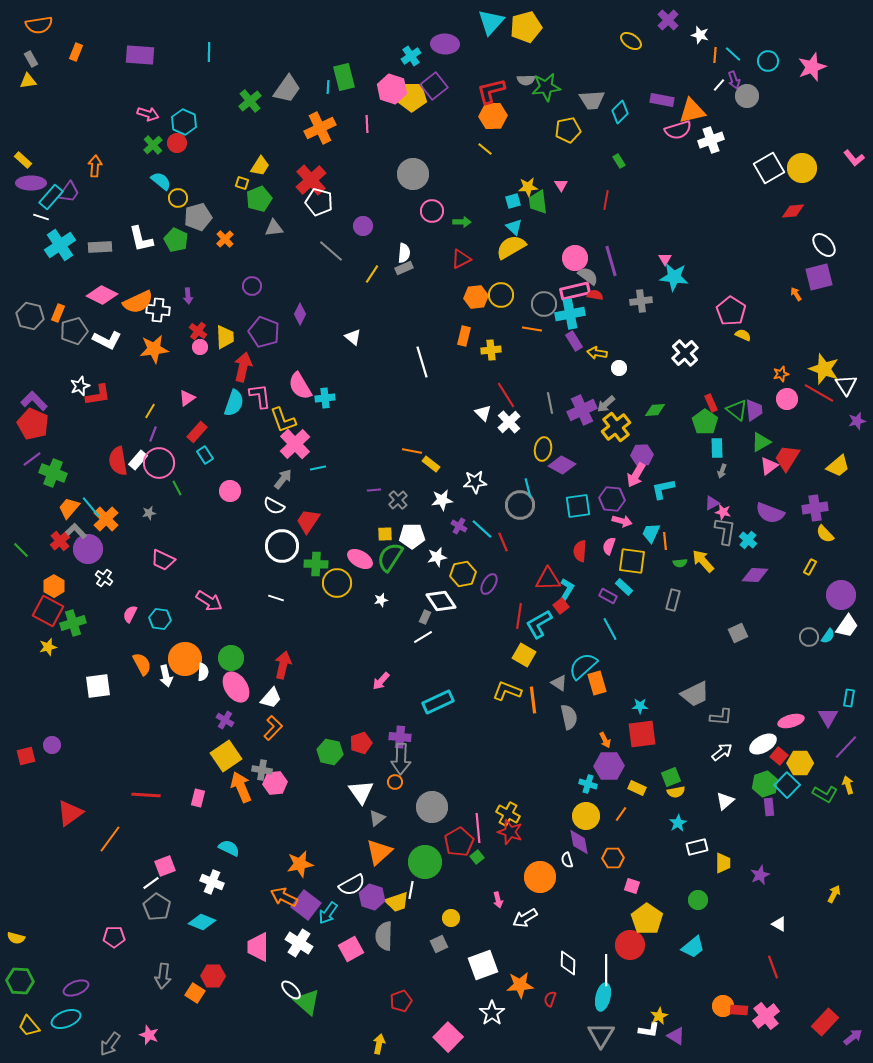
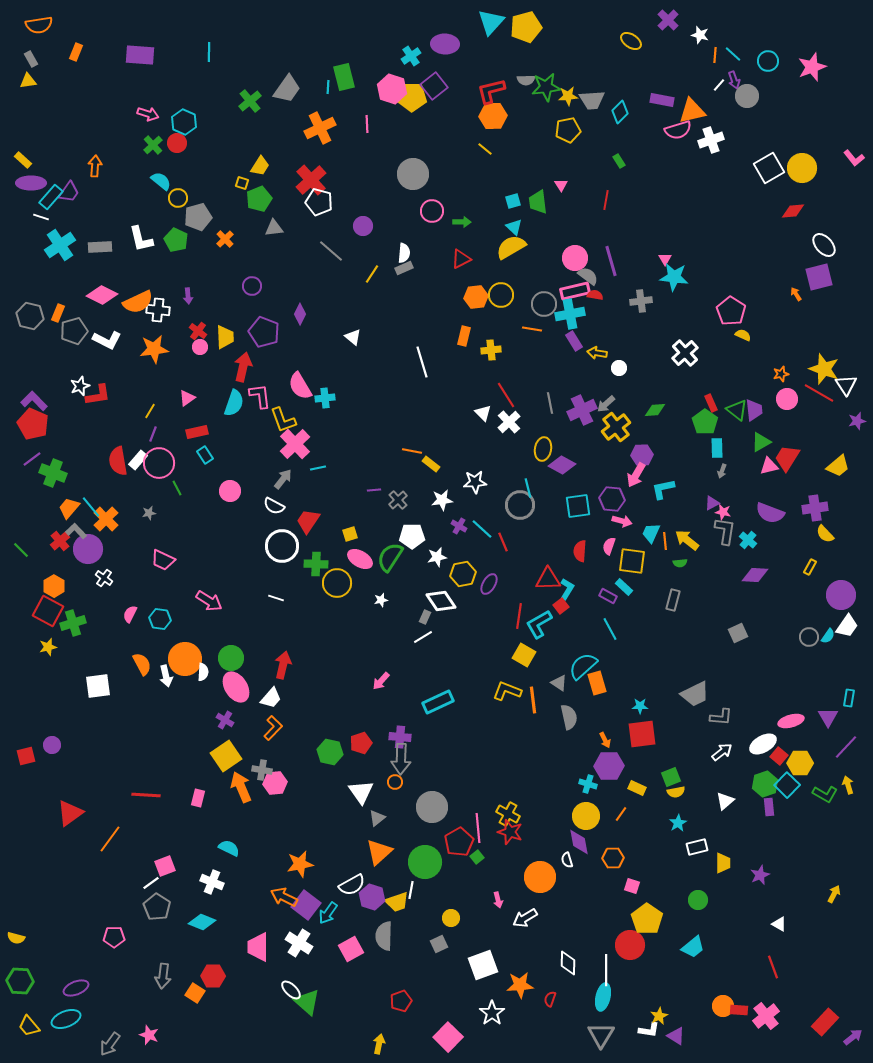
yellow star at (528, 187): moved 40 px right, 91 px up
red rectangle at (197, 432): rotated 35 degrees clockwise
pink triangle at (769, 466): rotated 24 degrees clockwise
yellow square at (385, 534): moved 35 px left; rotated 14 degrees counterclockwise
yellow arrow at (703, 561): moved 16 px left, 21 px up; rotated 10 degrees counterclockwise
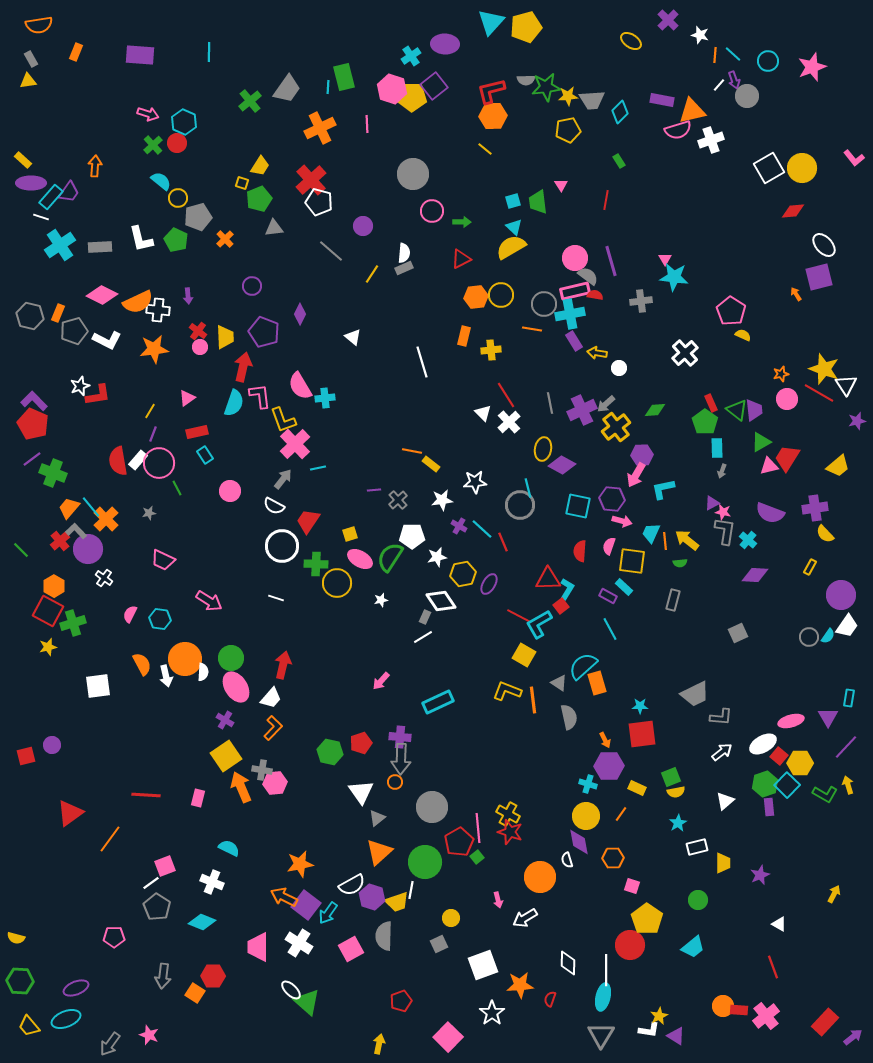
cyan square at (578, 506): rotated 20 degrees clockwise
red line at (519, 616): rotated 70 degrees counterclockwise
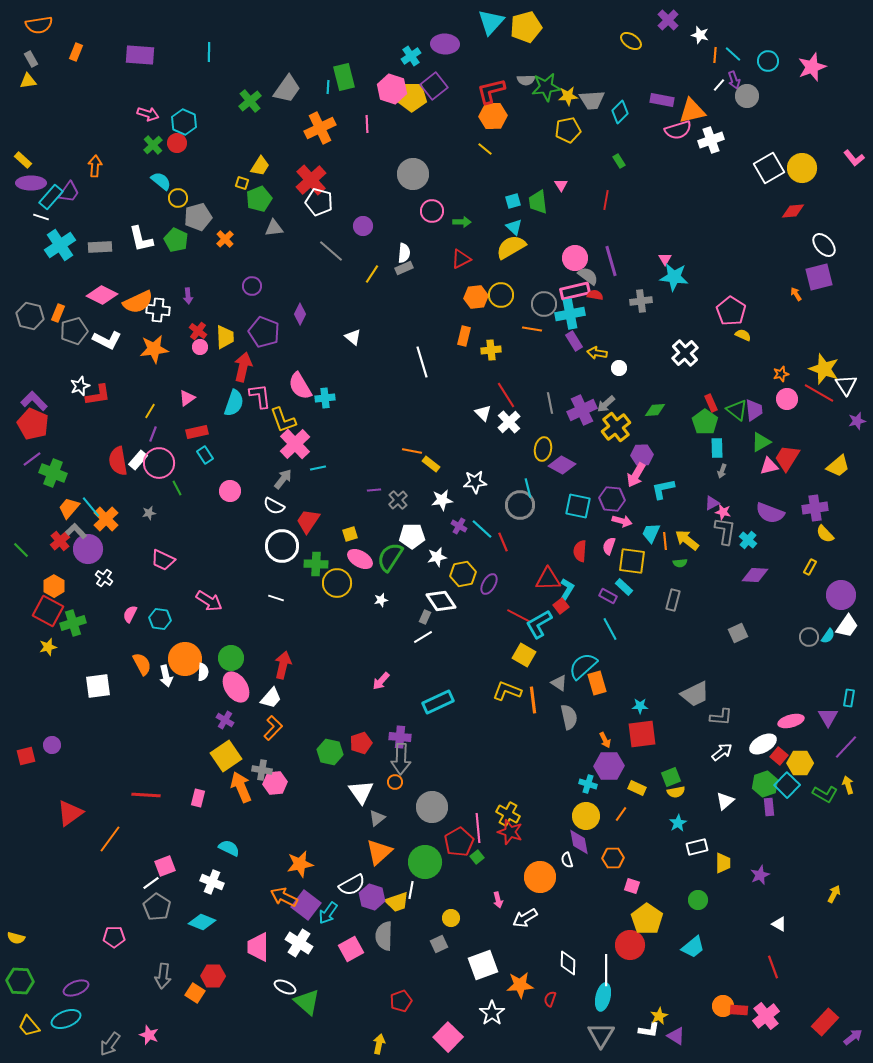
white ellipse at (291, 990): moved 6 px left, 3 px up; rotated 20 degrees counterclockwise
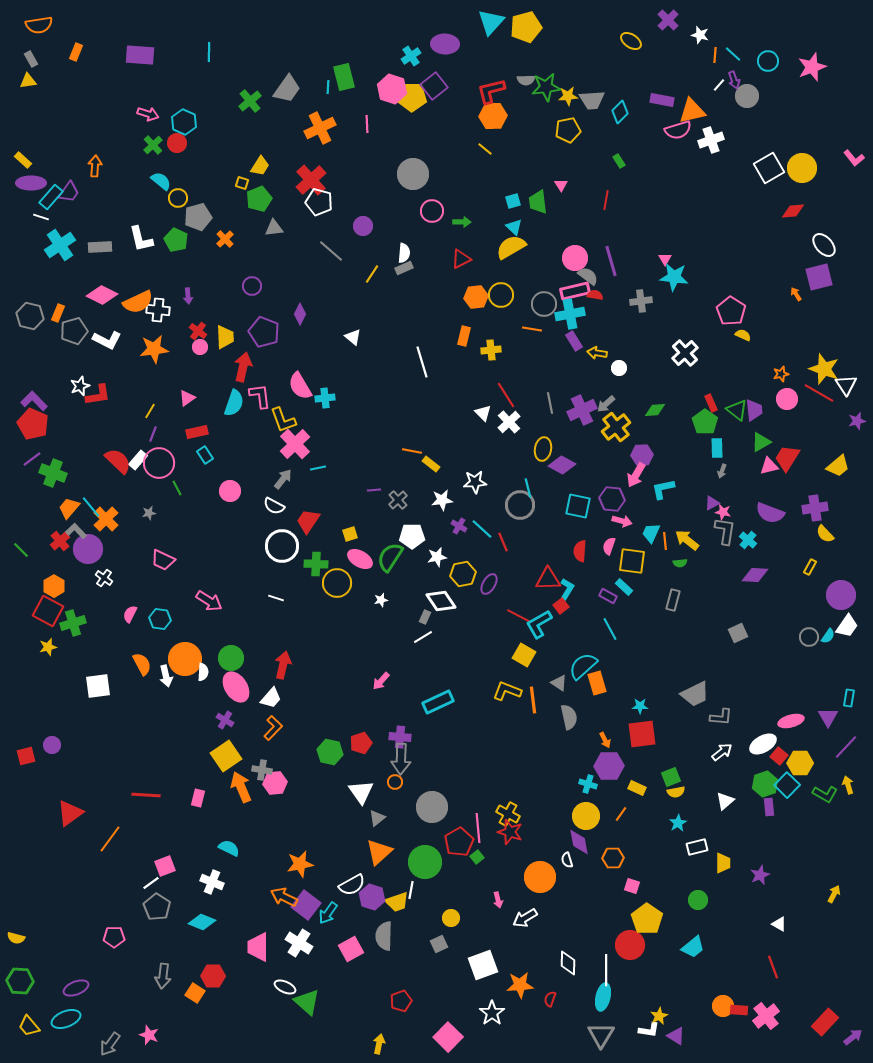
red semicircle at (118, 461): rotated 144 degrees clockwise
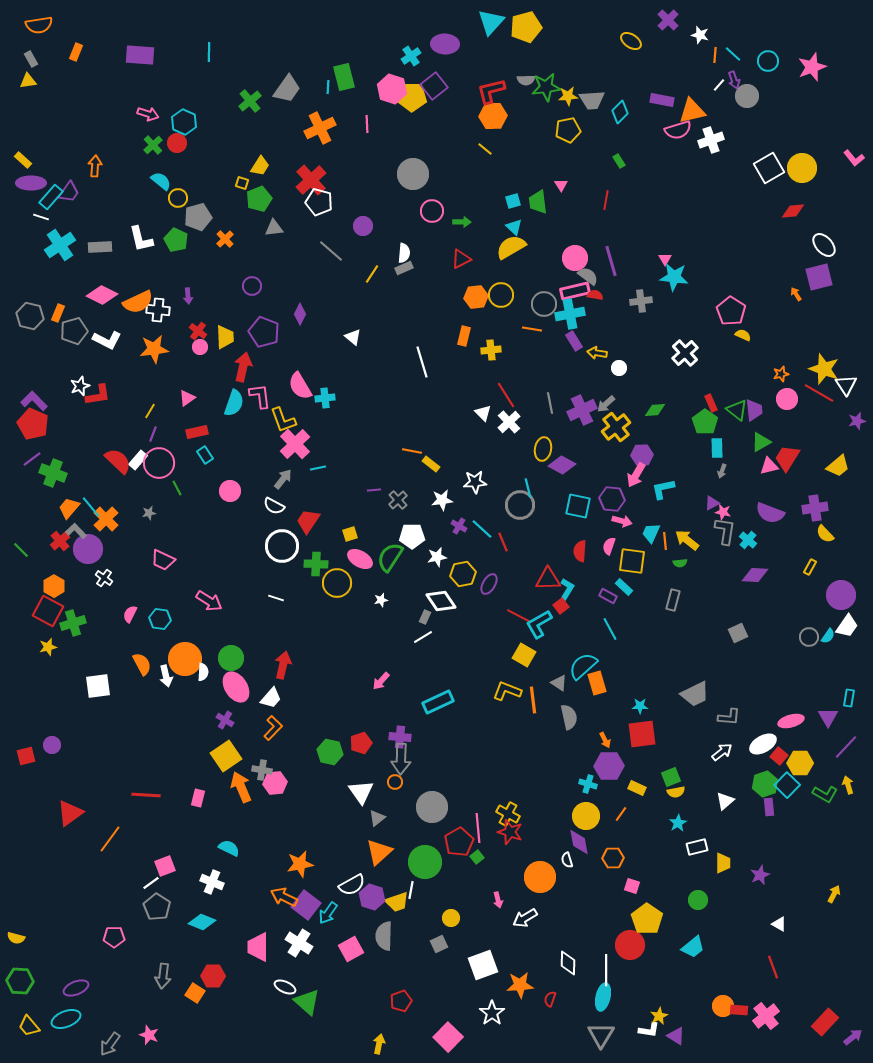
gray L-shape at (721, 717): moved 8 px right
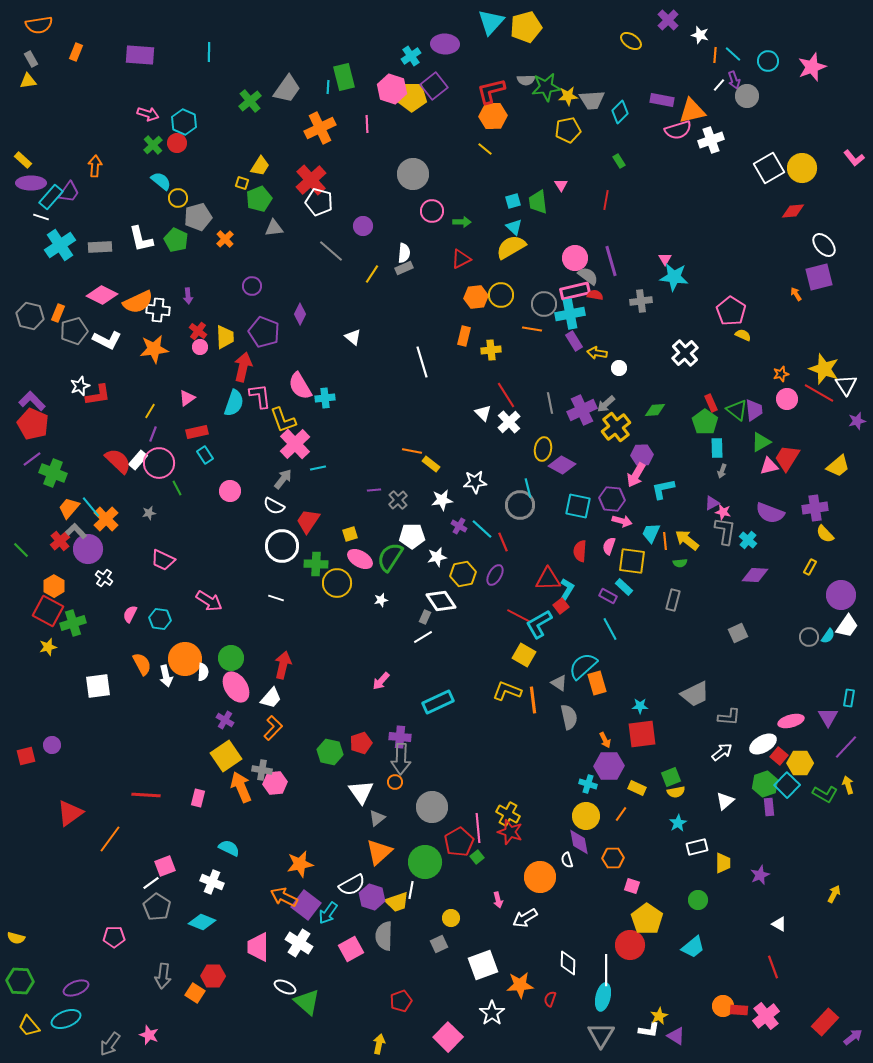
purple L-shape at (34, 401): moved 2 px left
purple ellipse at (489, 584): moved 6 px right, 9 px up
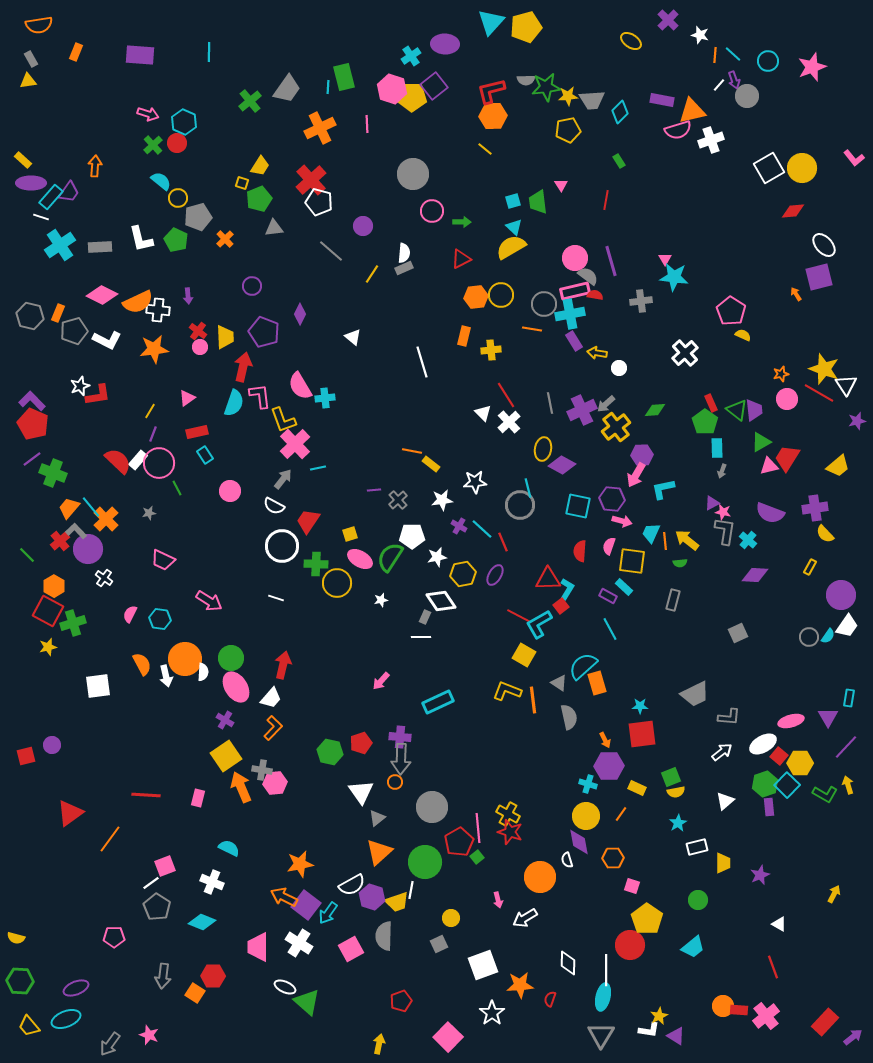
green line at (21, 550): moved 6 px right, 5 px down
white line at (423, 637): moved 2 px left; rotated 30 degrees clockwise
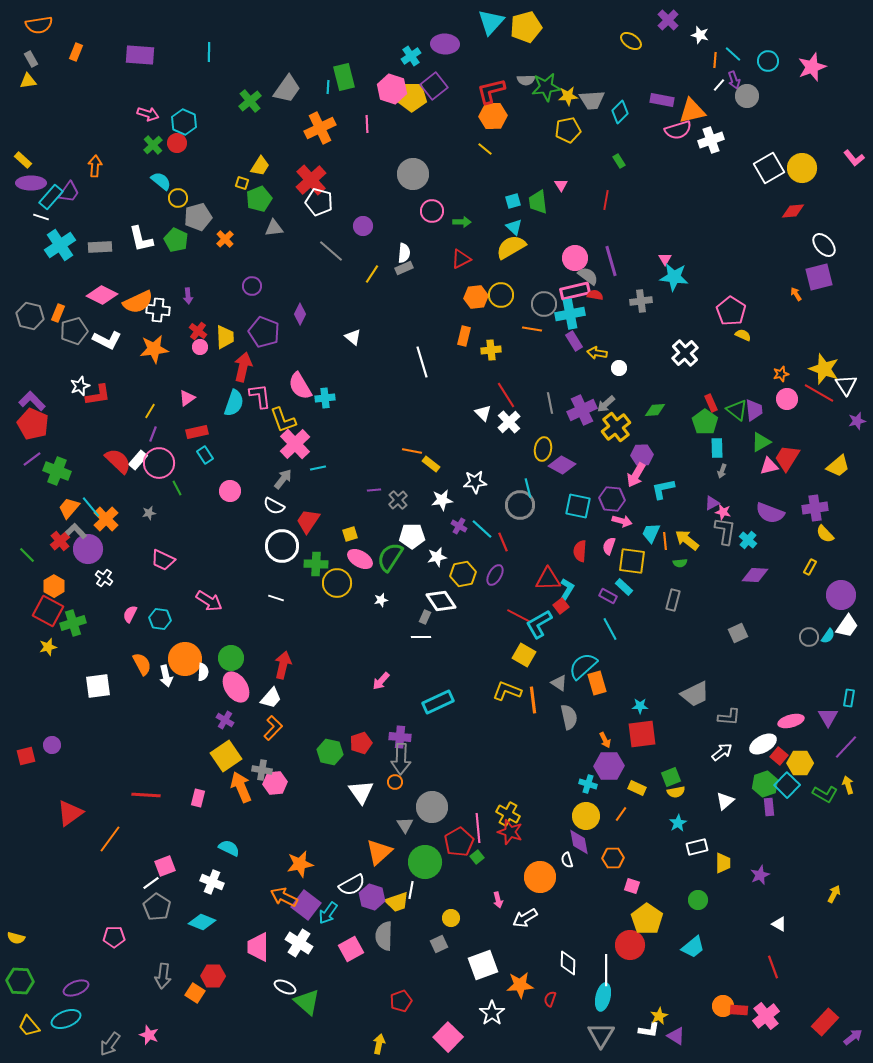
orange line at (715, 55): moved 5 px down
green cross at (53, 473): moved 4 px right, 2 px up
gray triangle at (377, 818): moved 28 px right, 7 px down; rotated 24 degrees counterclockwise
